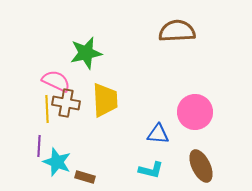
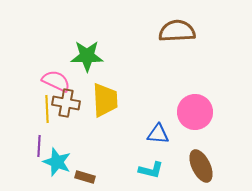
green star: moved 1 px right, 3 px down; rotated 12 degrees clockwise
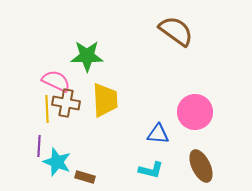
brown semicircle: moved 1 px left; rotated 39 degrees clockwise
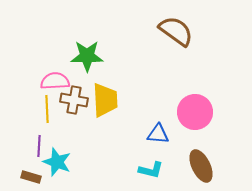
pink semicircle: moved 1 px left; rotated 28 degrees counterclockwise
brown cross: moved 8 px right, 3 px up
brown rectangle: moved 54 px left
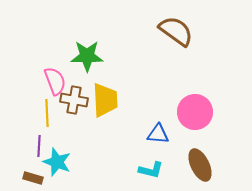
pink semicircle: rotated 72 degrees clockwise
yellow line: moved 4 px down
brown ellipse: moved 1 px left, 1 px up
brown rectangle: moved 2 px right, 1 px down
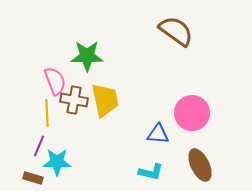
yellow trapezoid: rotated 9 degrees counterclockwise
pink circle: moved 3 px left, 1 px down
purple line: rotated 20 degrees clockwise
cyan star: rotated 20 degrees counterclockwise
cyan L-shape: moved 2 px down
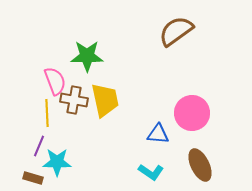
brown semicircle: rotated 72 degrees counterclockwise
cyan L-shape: rotated 20 degrees clockwise
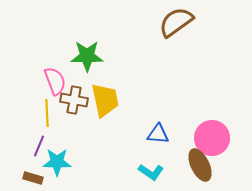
brown semicircle: moved 9 px up
pink circle: moved 20 px right, 25 px down
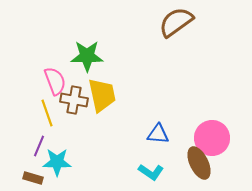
yellow trapezoid: moved 3 px left, 5 px up
yellow line: rotated 16 degrees counterclockwise
brown ellipse: moved 1 px left, 2 px up
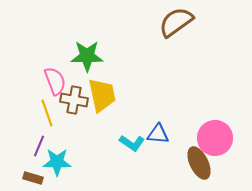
pink circle: moved 3 px right
cyan L-shape: moved 19 px left, 29 px up
